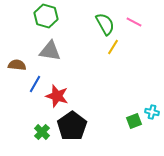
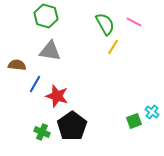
cyan cross: rotated 24 degrees clockwise
green cross: rotated 21 degrees counterclockwise
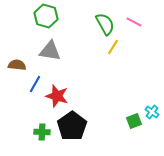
green cross: rotated 21 degrees counterclockwise
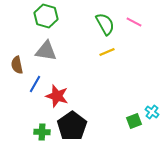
yellow line: moved 6 px left, 5 px down; rotated 35 degrees clockwise
gray triangle: moved 4 px left
brown semicircle: rotated 108 degrees counterclockwise
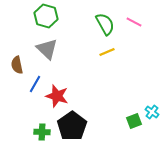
gray triangle: moved 1 px right, 2 px up; rotated 35 degrees clockwise
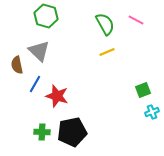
pink line: moved 2 px right, 2 px up
gray triangle: moved 8 px left, 2 px down
cyan cross: rotated 32 degrees clockwise
green square: moved 9 px right, 31 px up
black pentagon: moved 6 px down; rotated 24 degrees clockwise
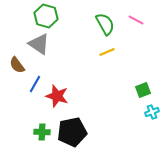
gray triangle: moved 7 px up; rotated 10 degrees counterclockwise
brown semicircle: rotated 24 degrees counterclockwise
